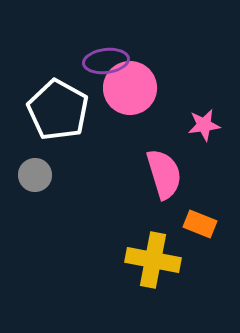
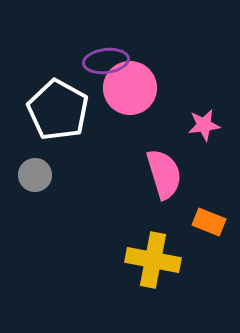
orange rectangle: moved 9 px right, 2 px up
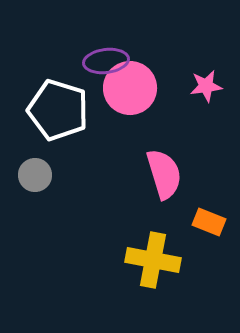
white pentagon: rotated 12 degrees counterclockwise
pink star: moved 2 px right, 39 px up
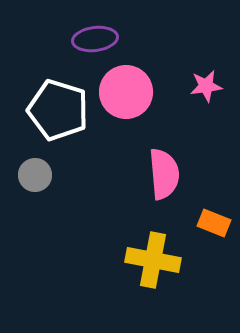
purple ellipse: moved 11 px left, 22 px up
pink circle: moved 4 px left, 4 px down
pink semicircle: rotated 12 degrees clockwise
orange rectangle: moved 5 px right, 1 px down
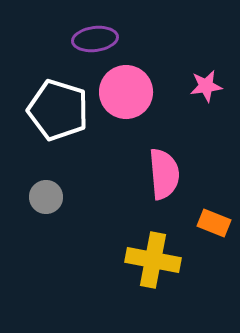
gray circle: moved 11 px right, 22 px down
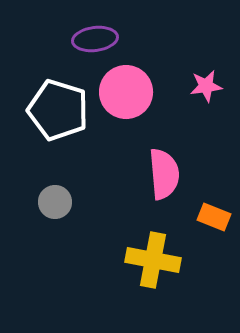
gray circle: moved 9 px right, 5 px down
orange rectangle: moved 6 px up
